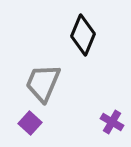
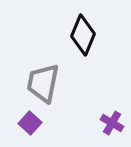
gray trapezoid: rotated 12 degrees counterclockwise
purple cross: moved 1 px down
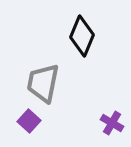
black diamond: moved 1 px left, 1 px down
purple square: moved 1 px left, 2 px up
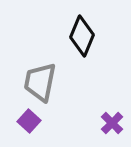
gray trapezoid: moved 3 px left, 1 px up
purple cross: rotated 15 degrees clockwise
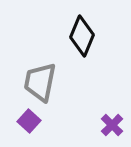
purple cross: moved 2 px down
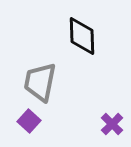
black diamond: rotated 24 degrees counterclockwise
purple cross: moved 1 px up
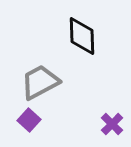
gray trapezoid: rotated 51 degrees clockwise
purple square: moved 1 px up
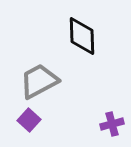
gray trapezoid: moved 1 px left, 1 px up
purple cross: rotated 30 degrees clockwise
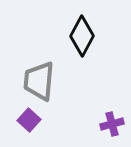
black diamond: rotated 30 degrees clockwise
gray trapezoid: rotated 57 degrees counterclockwise
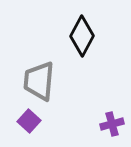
purple square: moved 1 px down
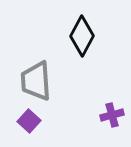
gray trapezoid: moved 3 px left; rotated 9 degrees counterclockwise
purple cross: moved 9 px up
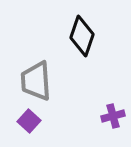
black diamond: rotated 9 degrees counterclockwise
purple cross: moved 1 px right, 1 px down
